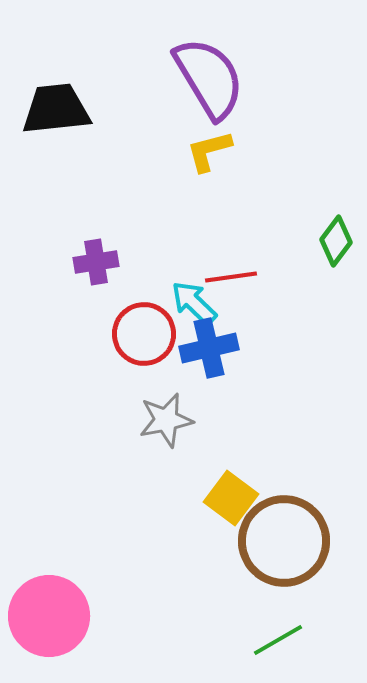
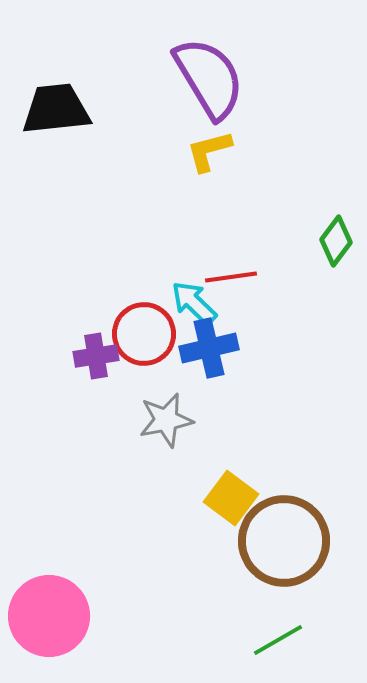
purple cross: moved 94 px down
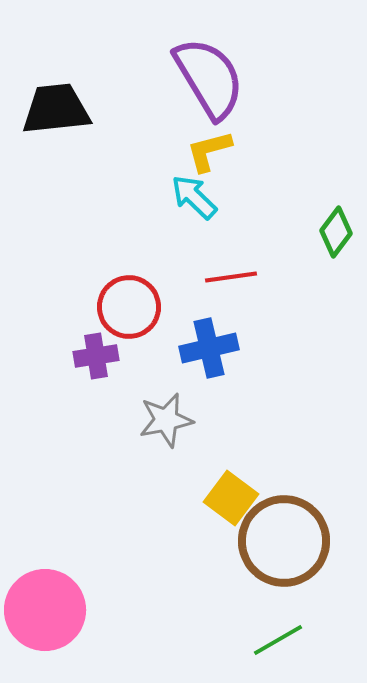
green diamond: moved 9 px up
cyan arrow: moved 106 px up
red circle: moved 15 px left, 27 px up
pink circle: moved 4 px left, 6 px up
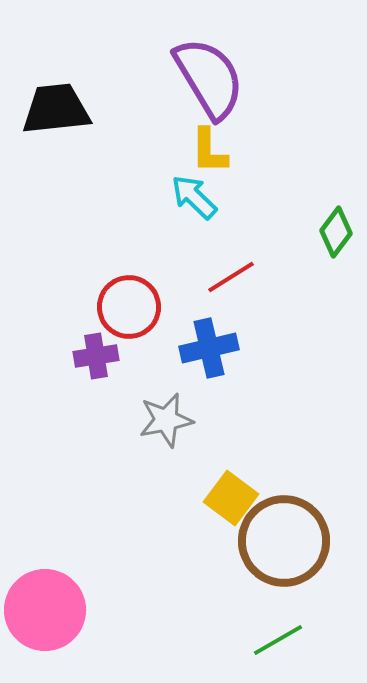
yellow L-shape: rotated 75 degrees counterclockwise
red line: rotated 24 degrees counterclockwise
